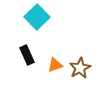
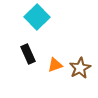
black rectangle: moved 1 px right, 1 px up
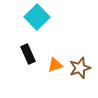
brown star: rotated 10 degrees clockwise
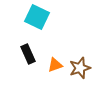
cyan square: rotated 20 degrees counterclockwise
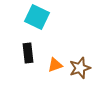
black rectangle: moved 1 px up; rotated 18 degrees clockwise
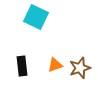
cyan square: moved 1 px left
black rectangle: moved 6 px left, 13 px down
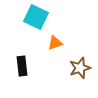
orange triangle: moved 22 px up
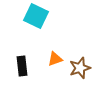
cyan square: moved 1 px up
orange triangle: moved 16 px down
